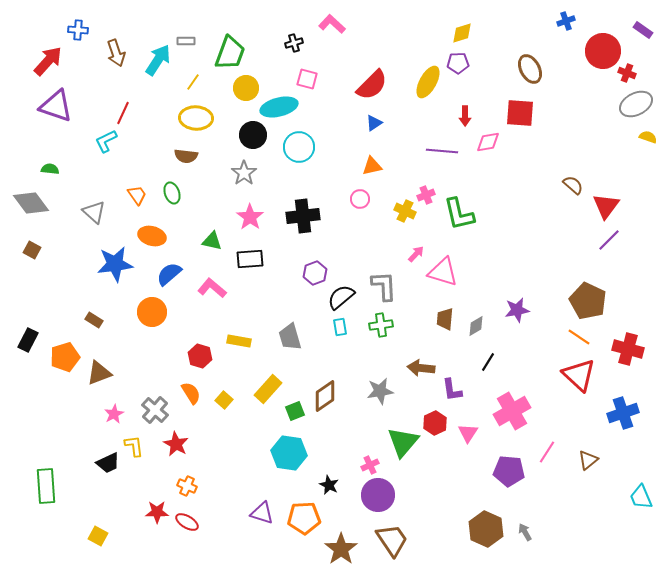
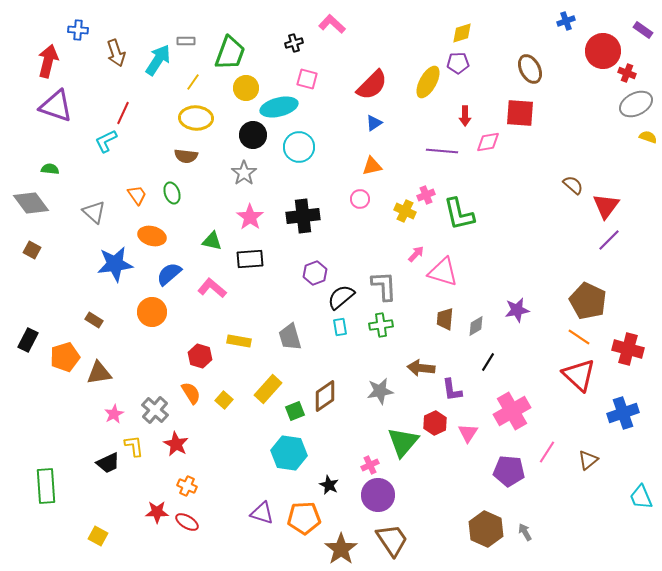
red arrow at (48, 61): rotated 28 degrees counterclockwise
brown triangle at (99, 373): rotated 12 degrees clockwise
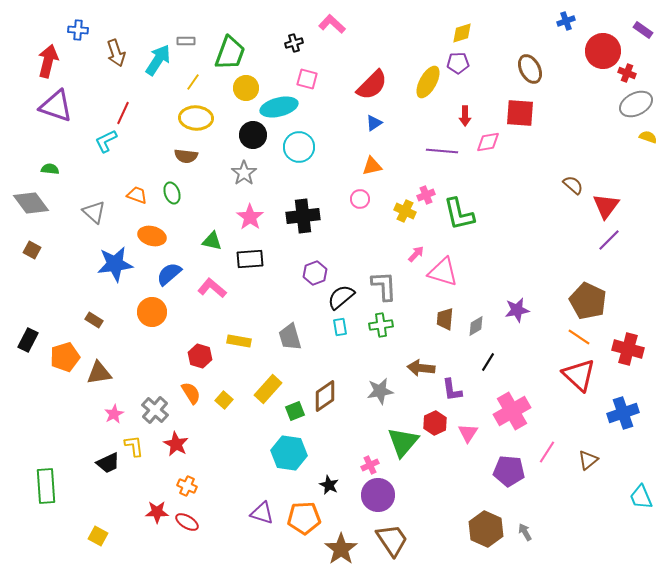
orange trapezoid at (137, 195): rotated 35 degrees counterclockwise
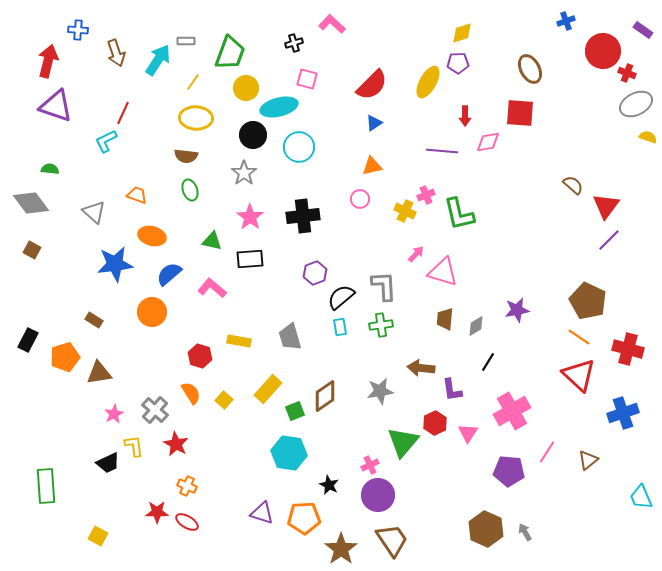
green ellipse at (172, 193): moved 18 px right, 3 px up
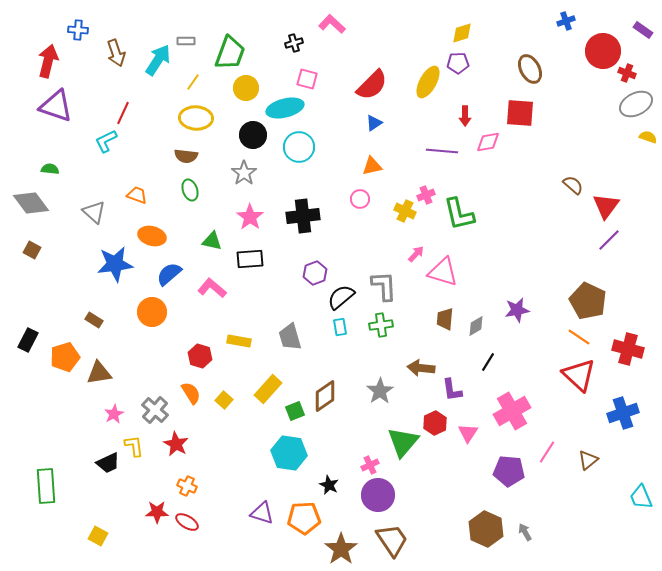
cyan ellipse at (279, 107): moved 6 px right, 1 px down
gray star at (380, 391): rotated 24 degrees counterclockwise
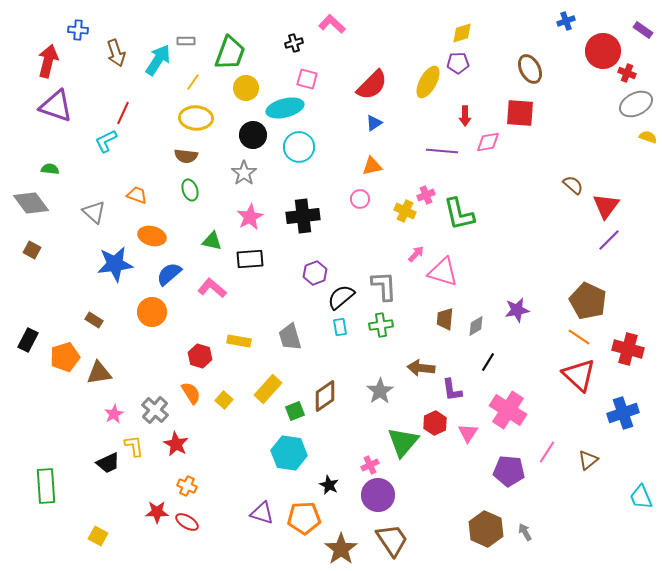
pink star at (250, 217): rotated 8 degrees clockwise
pink cross at (512, 411): moved 4 px left, 1 px up; rotated 27 degrees counterclockwise
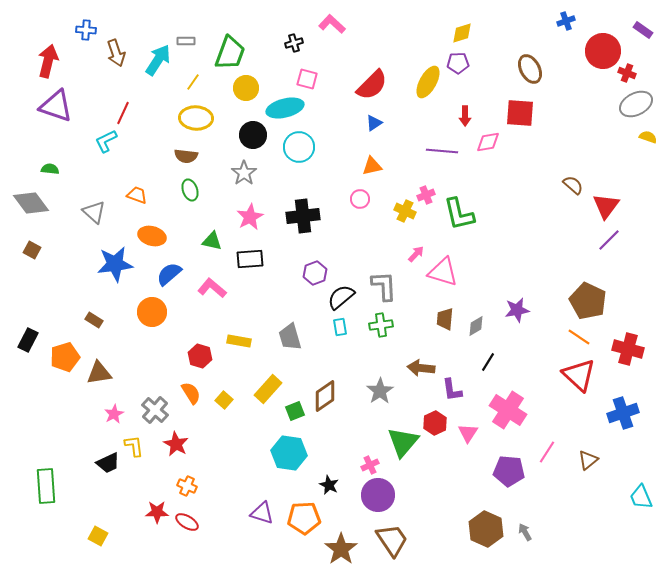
blue cross at (78, 30): moved 8 px right
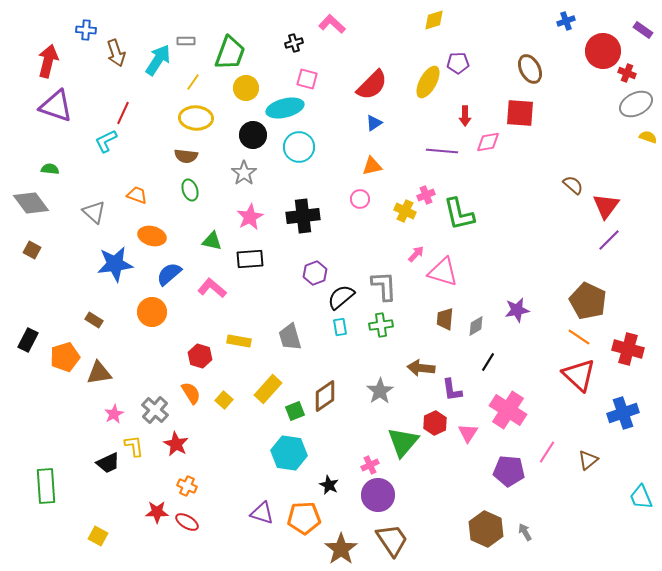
yellow diamond at (462, 33): moved 28 px left, 13 px up
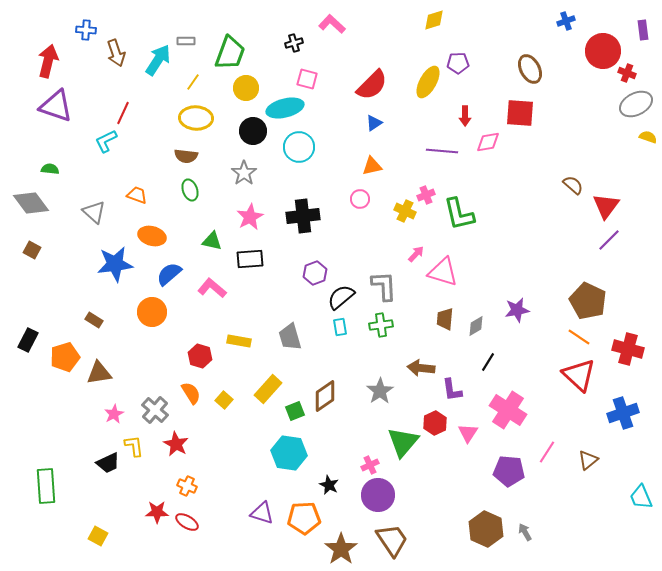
purple rectangle at (643, 30): rotated 48 degrees clockwise
black circle at (253, 135): moved 4 px up
